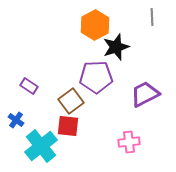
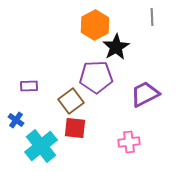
black star: rotated 12 degrees counterclockwise
purple rectangle: rotated 36 degrees counterclockwise
red square: moved 7 px right, 2 px down
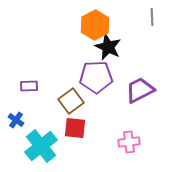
black star: moved 8 px left; rotated 16 degrees counterclockwise
purple trapezoid: moved 5 px left, 4 px up
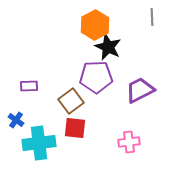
cyan cross: moved 2 px left, 3 px up; rotated 32 degrees clockwise
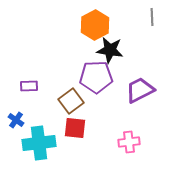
black star: moved 2 px right, 3 px down; rotated 16 degrees counterclockwise
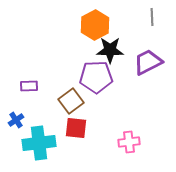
black star: rotated 8 degrees counterclockwise
purple trapezoid: moved 8 px right, 28 px up
blue cross: rotated 21 degrees clockwise
red square: moved 1 px right
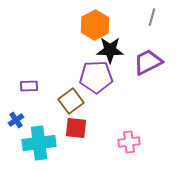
gray line: rotated 18 degrees clockwise
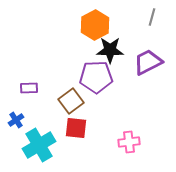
purple rectangle: moved 2 px down
cyan cross: moved 2 px down; rotated 24 degrees counterclockwise
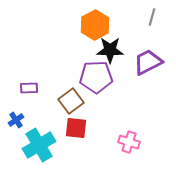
pink cross: rotated 25 degrees clockwise
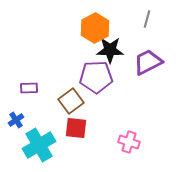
gray line: moved 5 px left, 2 px down
orange hexagon: moved 3 px down
